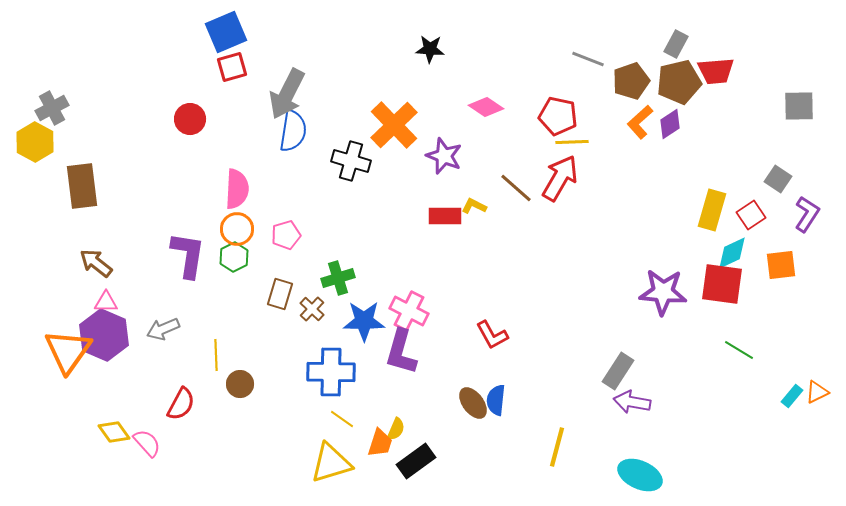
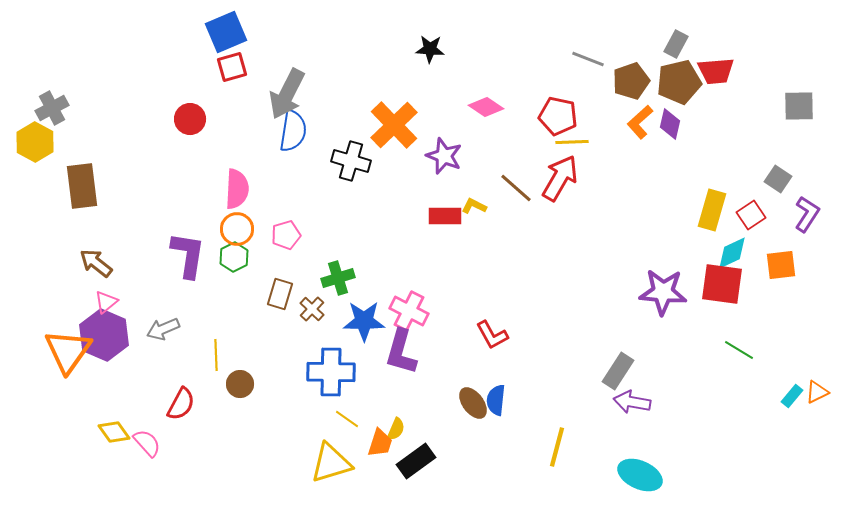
purple diamond at (670, 124): rotated 44 degrees counterclockwise
pink triangle at (106, 302): rotated 40 degrees counterclockwise
yellow line at (342, 419): moved 5 px right
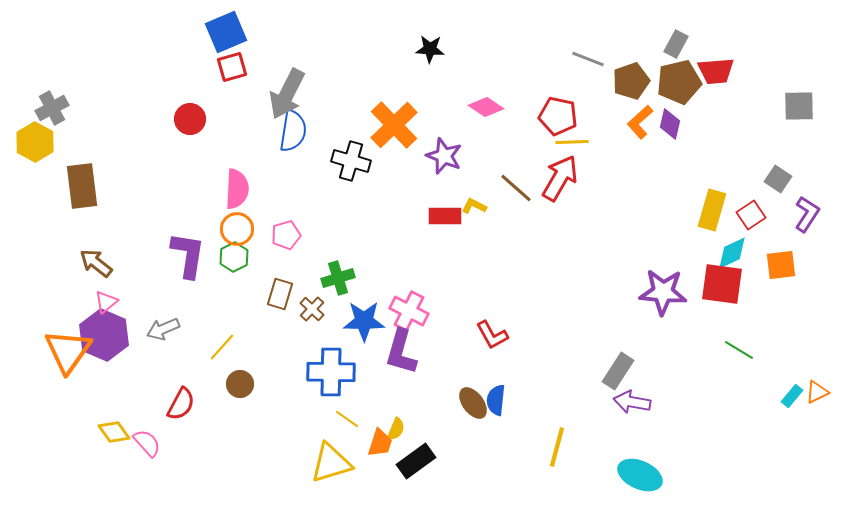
yellow line at (216, 355): moved 6 px right, 8 px up; rotated 44 degrees clockwise
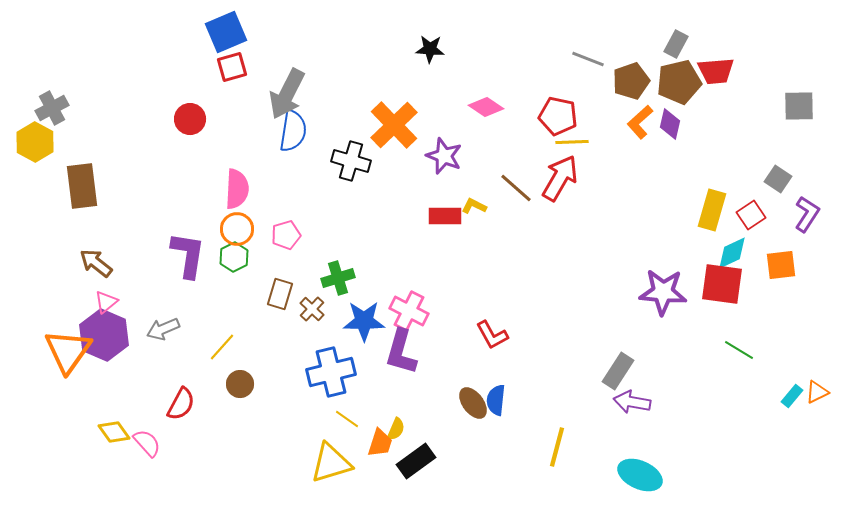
blue cross at (331, 372): rotated 15 degrees counterclockwise
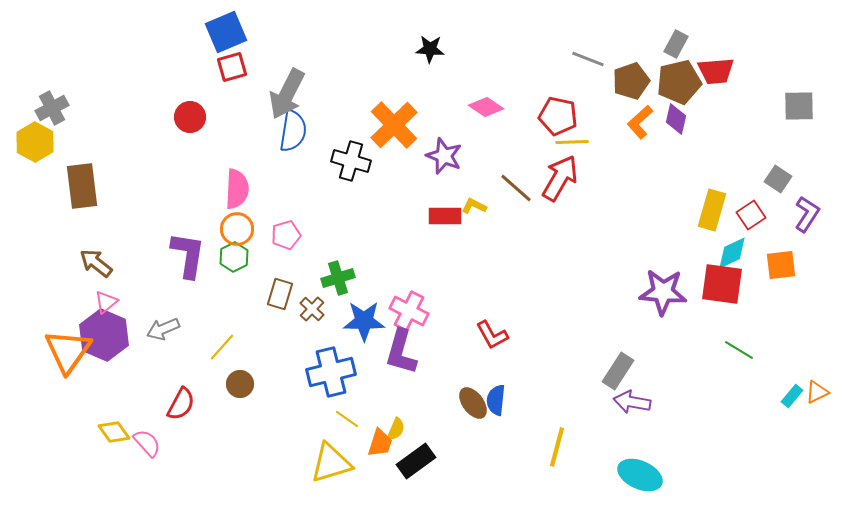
red circle at (190, 119): moved 2 px up
purple diamond at (670, 124): moved 6 px right, 5 px up
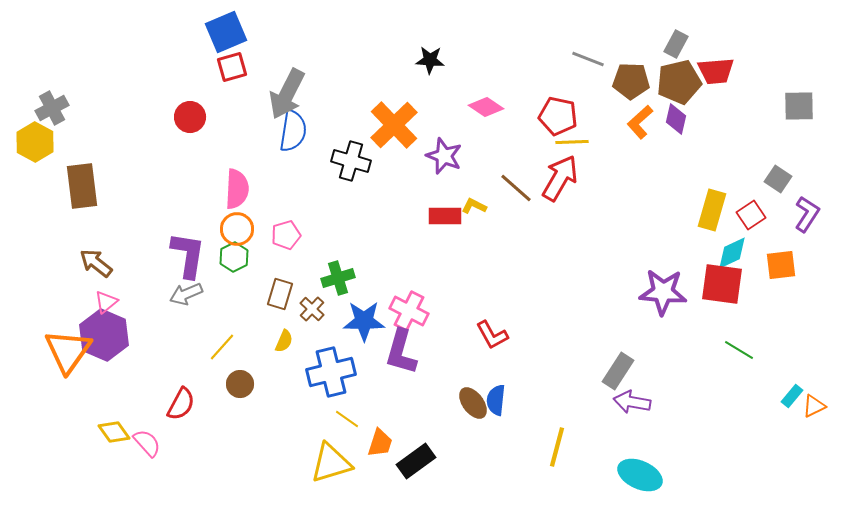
black star at (430, 49): moved 11 px down
brown pentagon at (631, 81): rotated 21 degrees clockwise
gray arrow at (163, 329): moved 23 px right, 35 px up
orange triangle at (817, 392): moved 3 px left, 14 px down
yellow semicircle at (396, 429): moved 112 px left, 88 px up
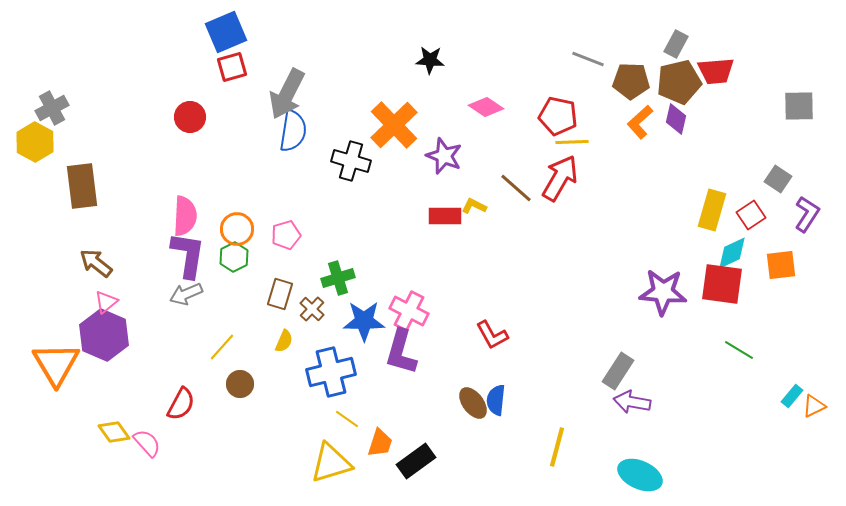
pink semicircle at (237, 189): moved 52 px left, 27 px down
orange triangle at (68, 351): moved 12 px left, 13 px down; rotated 6 degrees counterclockwise
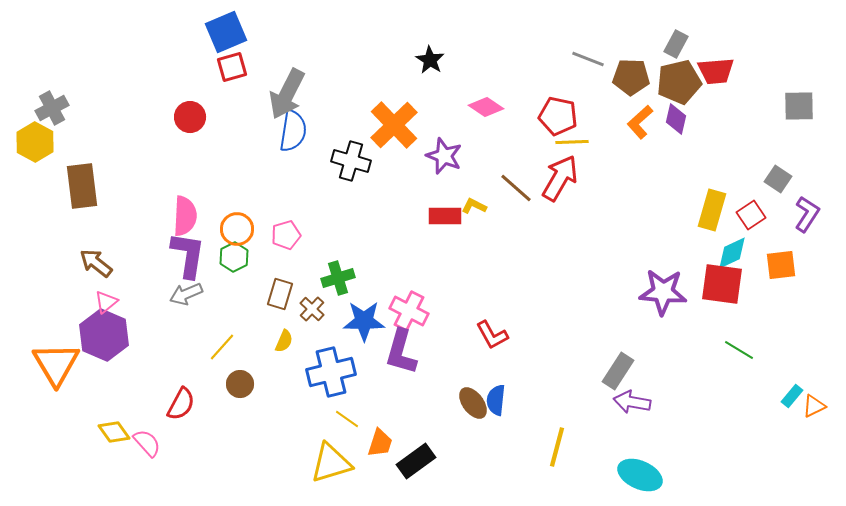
black star at (430, 60): rotated 28 degrees clockwise
brown pentagon at (631, 81): moved 4 px up
